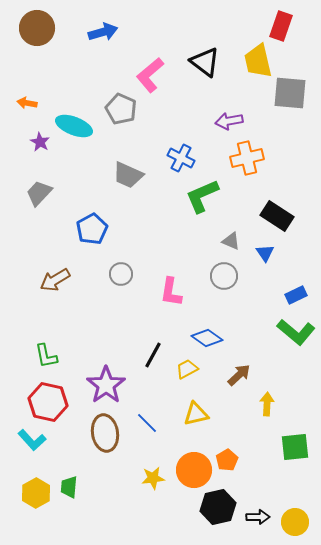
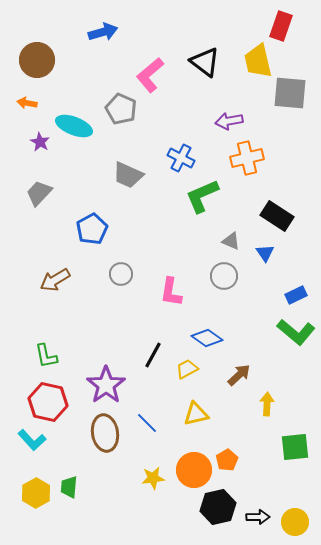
brown circle at (37, 28): moved 32 px down
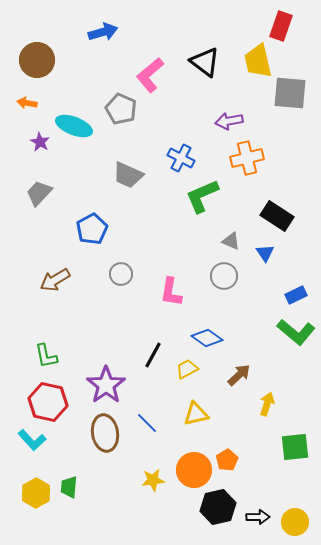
yellow arrow at (267, 404): rotated 15 degrees clockwise
yellow star at (153, 478): moved 2 px down
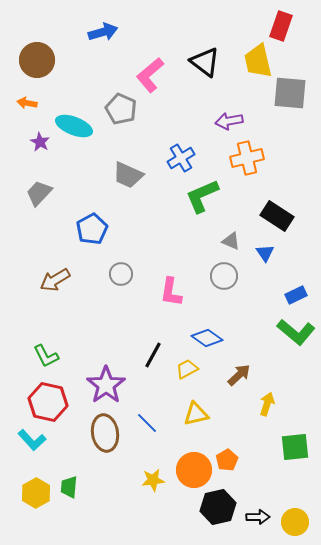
blue cross at (181, 158): rotated 32 degrees clockwise
green L-shape at (46, 356): rotated 16 degrees counterclockwise
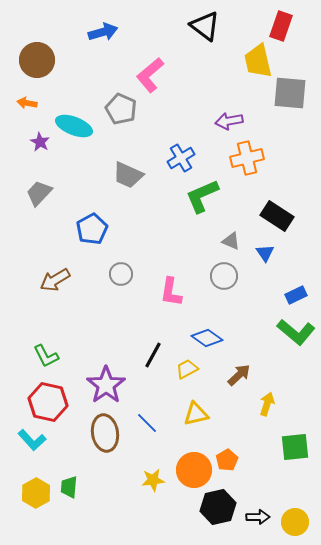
black triangle at (205, 62): moved 36 px up
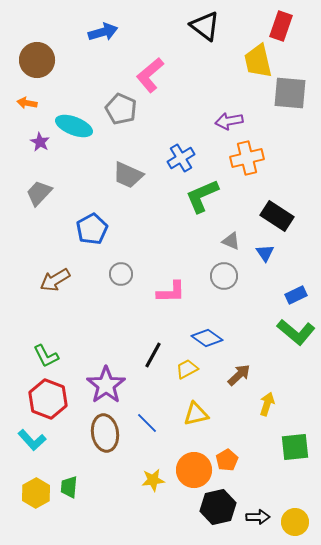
pink L-shape at (171, 292): rotated 100 degrees counterclockwise
red hexagon at (48, 402): moved 3 px up; rotated 9 degrees clockwise
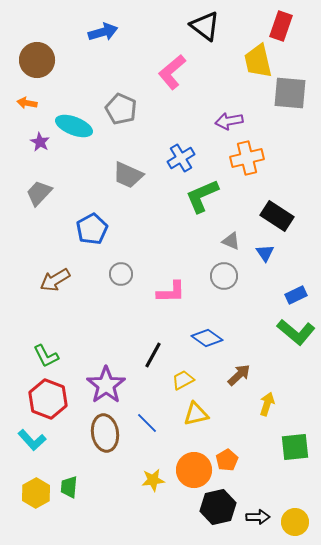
pink L-shape at (150, 75): moved 22 px right, 3 px up
yellow trapezoid at (187, 369): moved 4 px left, 11 px down
